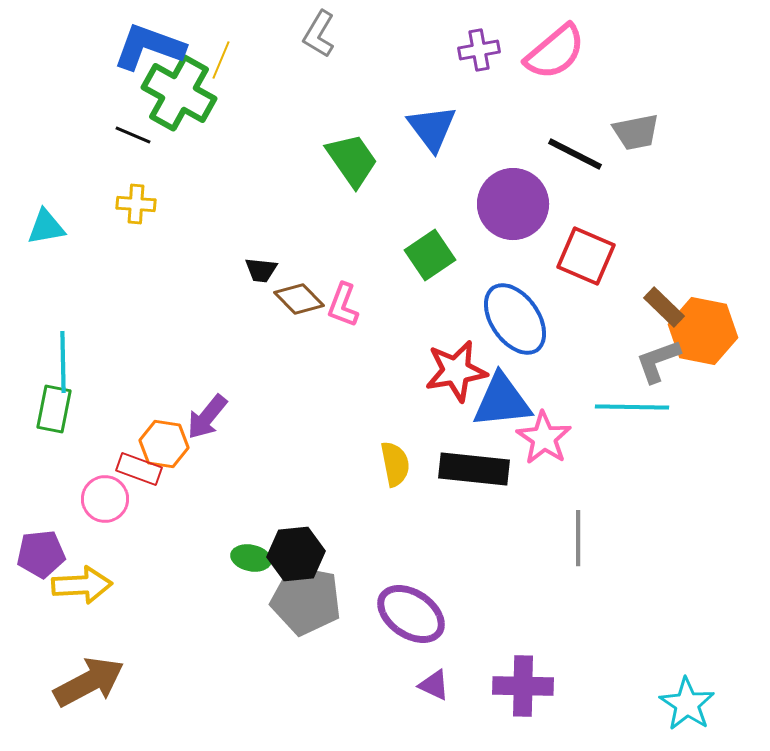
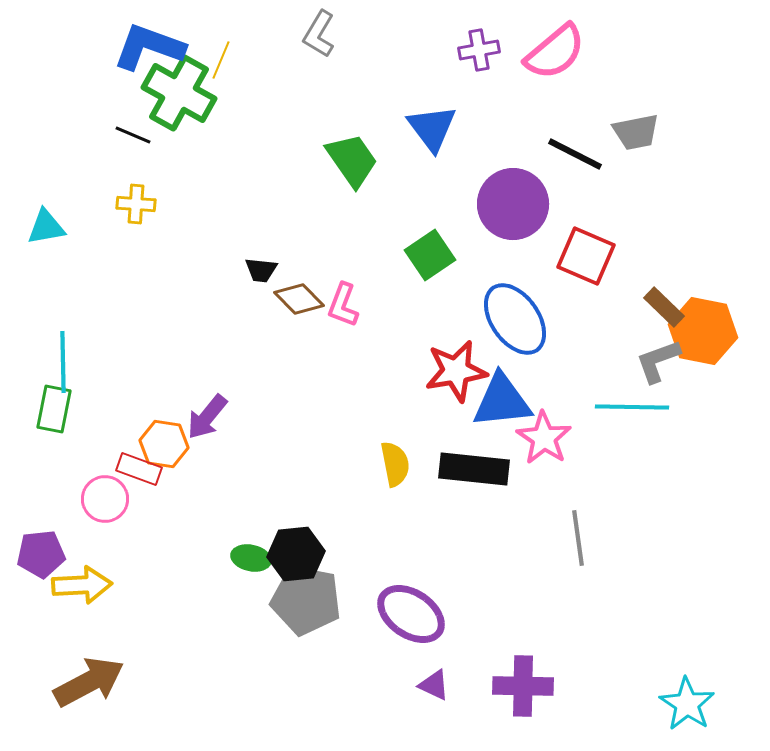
gray line at (578, 538): rotated 8 degrees counterclockwise
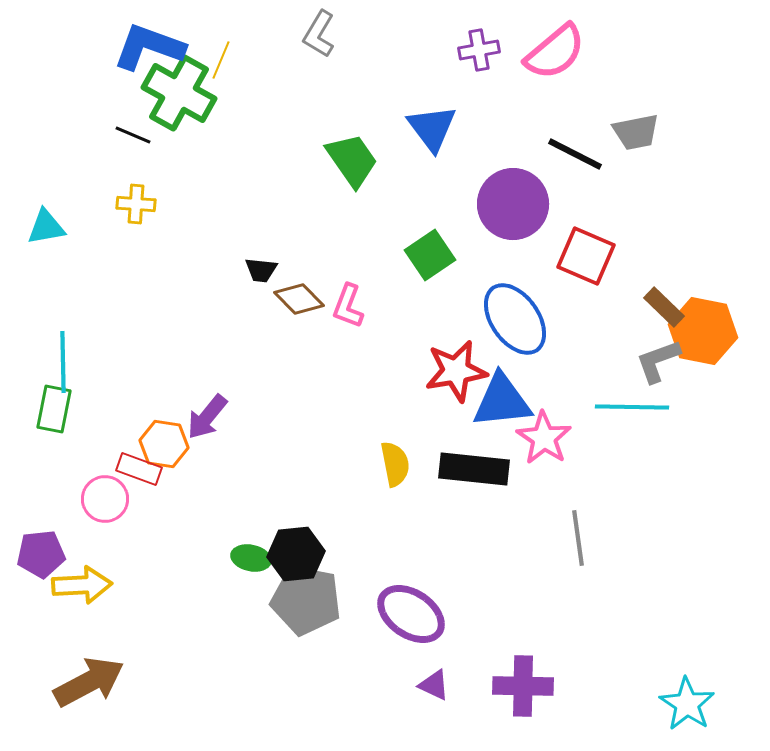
pink L-shape at (343, 305): moved 5 px right, 1 px down
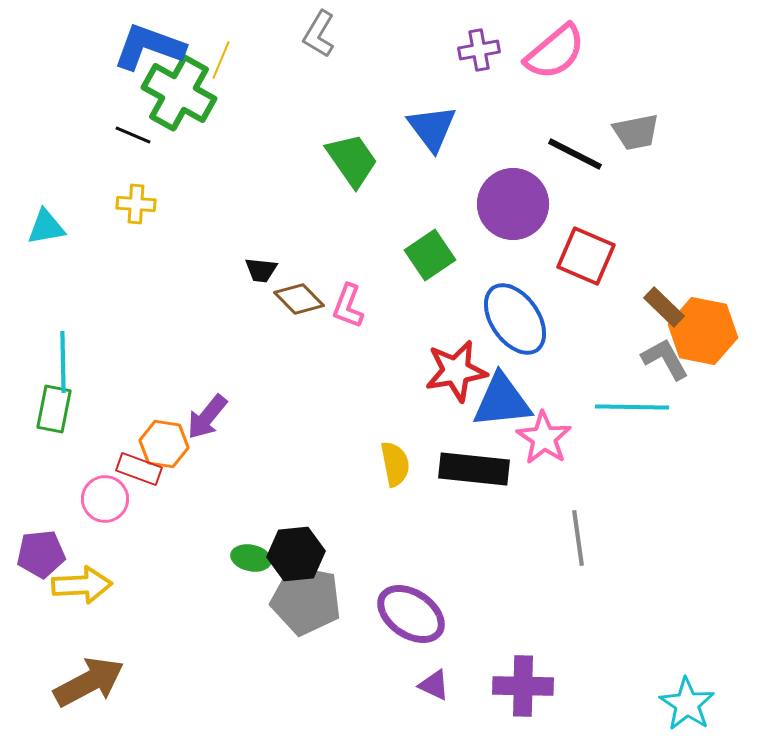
gray L-shape at (658, 361): moved 7 px right, 2 px up; rotated 81 degrees clockwise
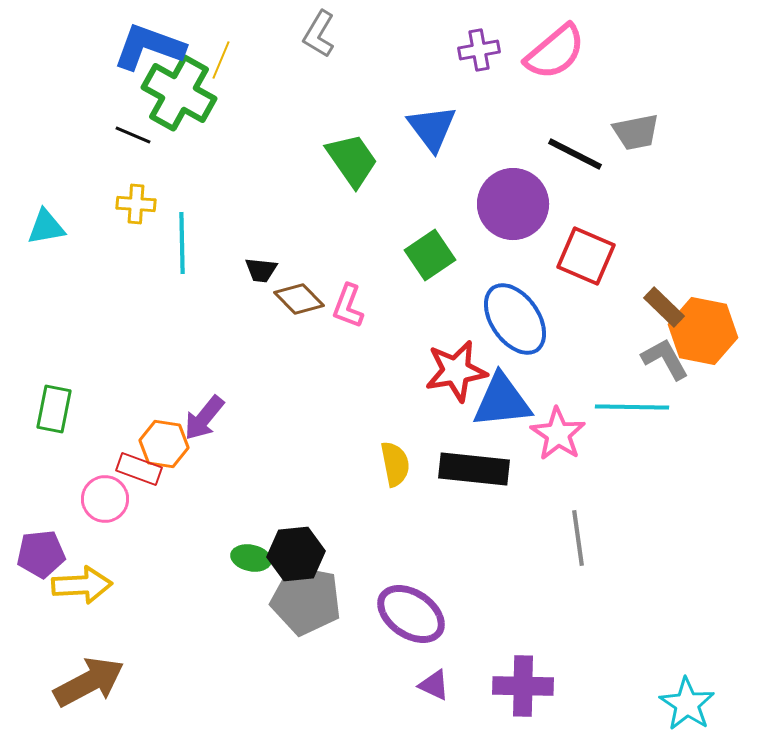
cyan line at (63, 362): moved 119 px right, 119 px up
purple arrow at (207, 417): moved 3 px left, 1 px down
pink star at (544, 438): moved 14 px right, 4 px up
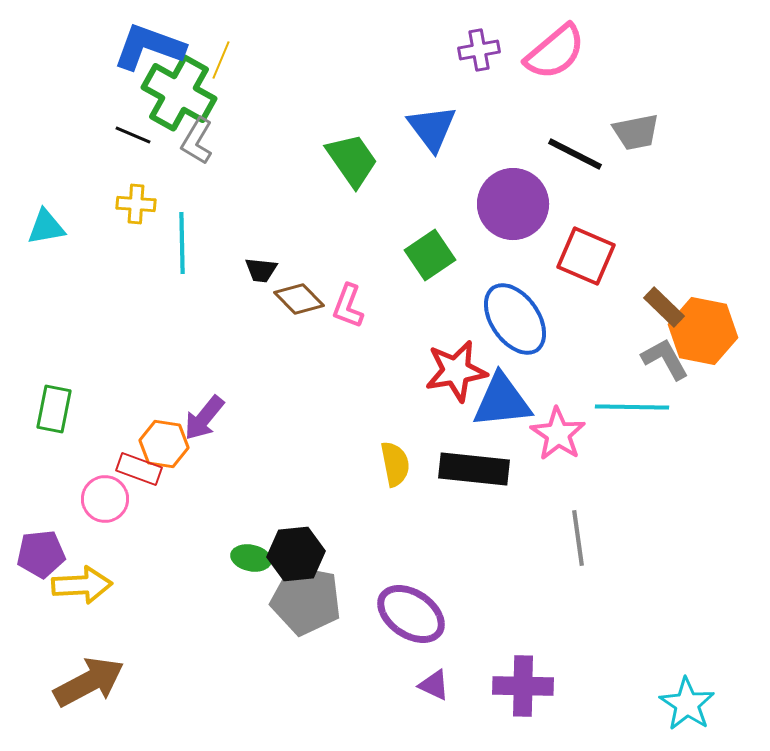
gray L-shape at (319, 34): moved 122 px left, 107 px down
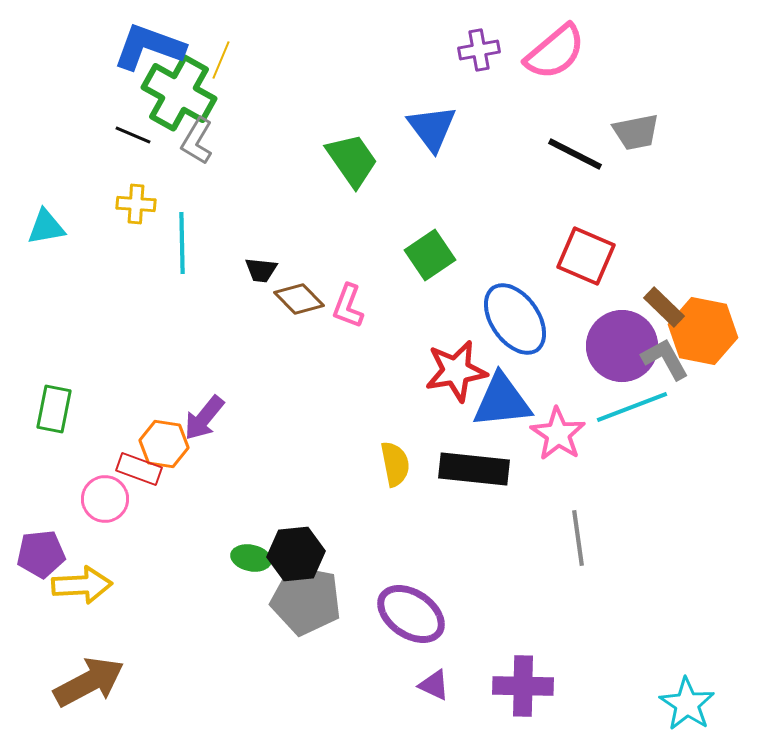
purple circle at (513, 204): moved 109 px right, 142 px down
cyan line at (632, 407): rotated 22 degrees counterclockwise
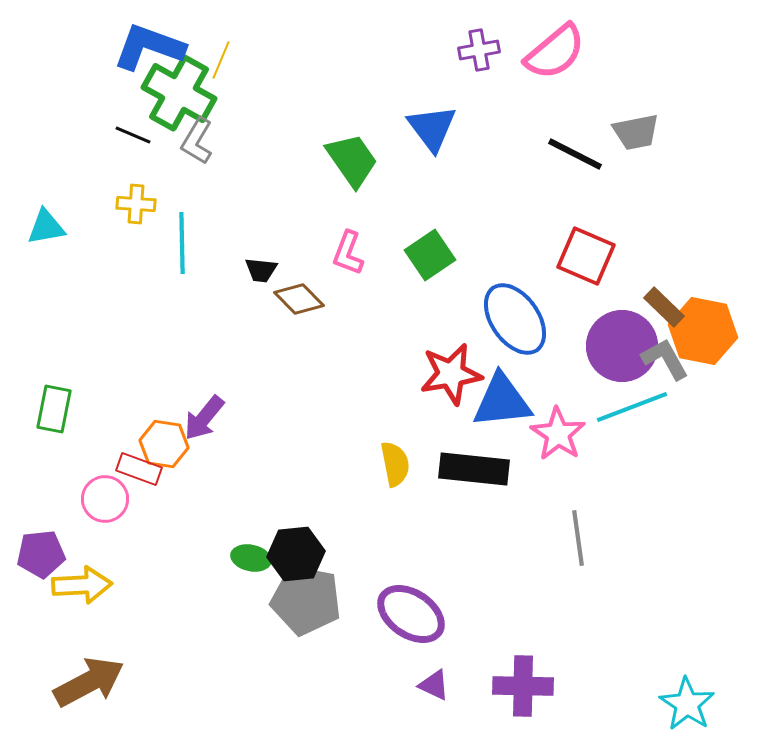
pink L-shape at (348, 306): moved 53 px up
red star at (456, 371): moved 5 px left, 3 px down
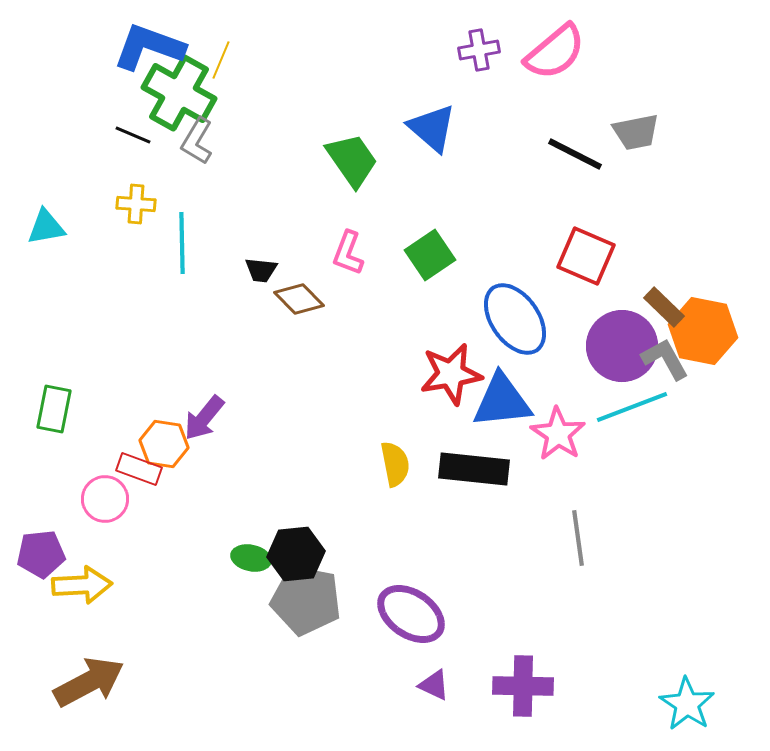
blue triangle at (432, 128): rotated 12 degrees counterclockwise
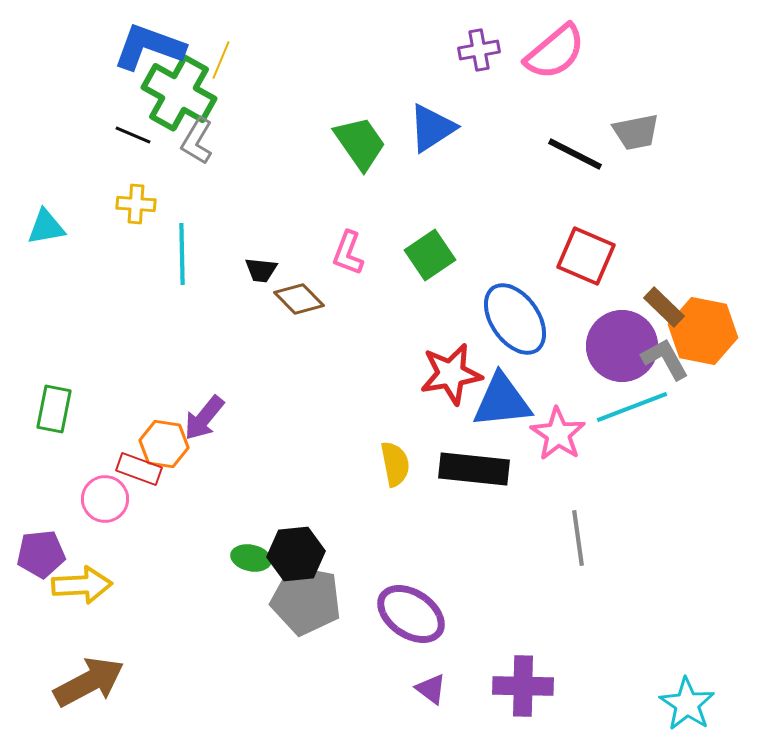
blue triangle at (432, 128): rotated 46 degrees clockwise
green trapezoid at (352, 160): moved 8 px right, 17 px up
cyan line at (182, 243): moved 11 px down
purple triangle at (434, 685): moved 3 px left, 4 px down; rotated 12 degrees clockwise
